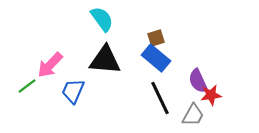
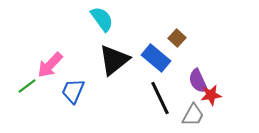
brown square: moved 21 px right; rotated 30 degrees counterclockwise
black triangle: moved 9 px right; rotated 44 degrees counterclockwise
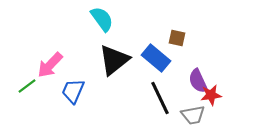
brown square: rotated 30 degrees counterclockwise
gray trapezoid: rotated 50 degrees clockwise
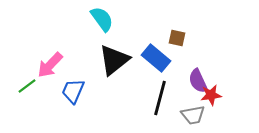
black line: rotated 40 degrees clockwise
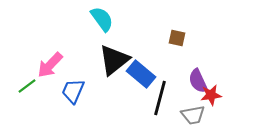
blue rectangle: moved 15 px left, 16 px down
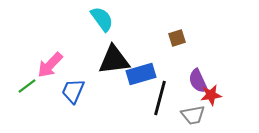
brown square: rotated 30 degrees counterclockwise
black triangle: rotated 32 degrees clockwise
blue rectangle: rotated 56 degrees counterclockwise
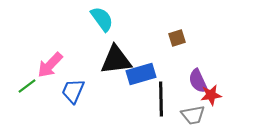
black triangle: moved 2 px right
black line: moved 1 px right, 1 px down; rotated 16 degrees counterclockwise
